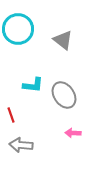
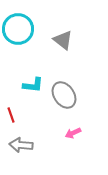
pink arrow: rotated 28 degrees counterclockwise
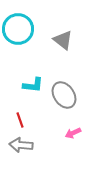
red line: moved 9 px right, 5 px down
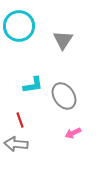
cyan circle: moved 1 px right, 3 px up
gray triangle: rotated 25 degrees clockwise
cyan L-shape: rotated 15 degrees counterclockwise
gray ellipse: moved 1 px down
gray arrow: moved 5 px left, 1 px up
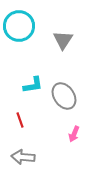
pink arrow: moved 1 px right, 1 px down; rotated 42 degrees counterclockwise
gray arrow: moved 7 px right, 13 px down
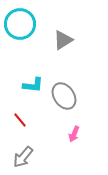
cyan circle: moved 1 px right, 2 px up
gray triangle: rotated 25 degrees clockwise
cyan L-shape: rotated 15 degrees clockwise
red line: rotated 21 degrees counterclockwise
gray arrow: rotated 55 degrees counterclockwise
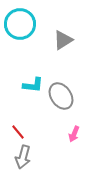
gray ellipse: moved 3 px left
red line: moved 2 px left, 12 px down
gray arrow: rotated 25 degrees counterclockwise
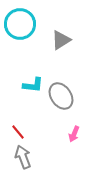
gray triangle: moved 2 px left
gray arrow: rotated 145 degrees clockwise
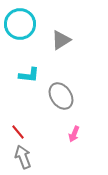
cyan L-shape: moved 4 px left, 10 px up
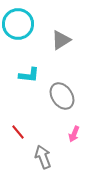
cyan circle: moved 2 px left
gray ellipse: moved 1 px right
gray arrow: moved 20 px right
